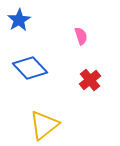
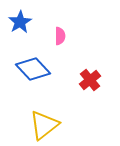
blue star: moved 1 px right, 2 px down
pink semicircle: moved 21 px left; rotated 18 degrees clockwise
blue diamond: moved 3 px right, 1 px down
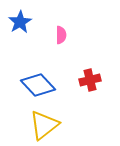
pink semicircle: moved 1 px right, 1 px up
blue diamond: moved 5 px right, 16 px down
red cross: rotated 25 degrees clockwise
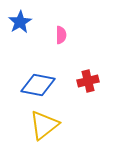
red cross: moved 2 px left, 1 px down
blue diamond: rotated 36 degrees counterclockwise
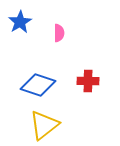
pink semicircle: moved 2 px left, 2 px up
red cross: rotated 15 degrees clockwise
blue diamond: rotated 8 degrees clockwise
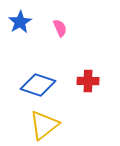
pink semicircle: moved 1 px right, 5 px up; rotated 24 degrees counterclockwise
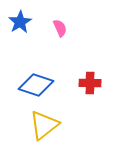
red cross: moved 2 px right, 2 px down
blue diamond: moved 2 px left
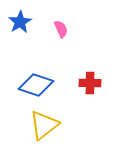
pink semicircle: moved 1 px right, 1 px down
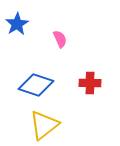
blue star: moved 3 px left, 2 px down
pink semicircle: moved 1 px left, 10 px down
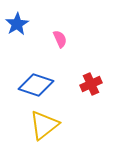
red cross: moved 1 px right, 1 px down; rotated 25 degrees counterclockwise
